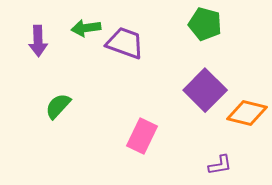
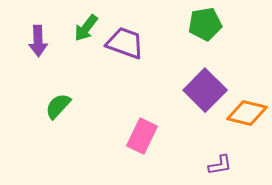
green pentagon: rotated 24 degrees counterclockwise
green arrow: rotated 44 degrees counterclockwise
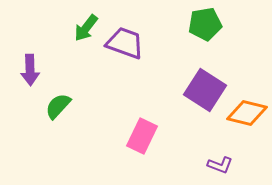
purple arrow: moved 8 px left, 29 px down
purple square: rotated 12 degrees counterclockwise
purple L-shape: rotated 30 degrees clockwise
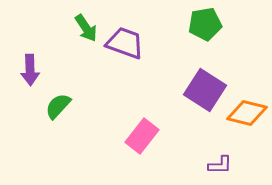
green arrow: rotated 72 degrees counterclockwise
pink rectangle: rotated 12 degrees clockwise
purple L-shape: rotated 20 degrees counterclockwise
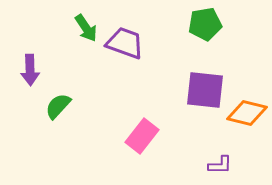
purple square: rotated 27 degrees counterclockwise
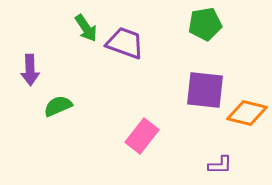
green semicircle: rotated 24 degrees clockwise
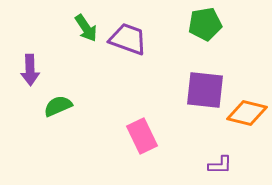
purple trapezoid: moved 3 px right, 4 px up
pink rectangle: rotated 64 degrees counterclockwise
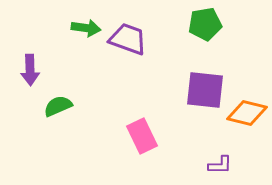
green arrow: rotated 48 degrees counterclockwise
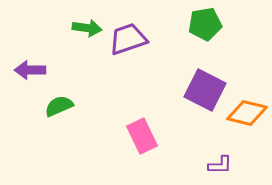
green arrow: moved 1 px right
purple trapezoid: rotated 39 degrees counterclockwise
purple arrow: rotated 92 degrees clockwise
purple square: rotated 21 degrees clockwise
green semicircle: moved 1 px right
